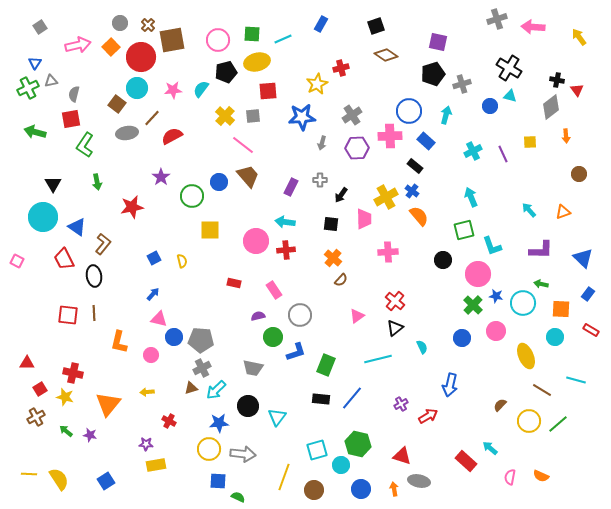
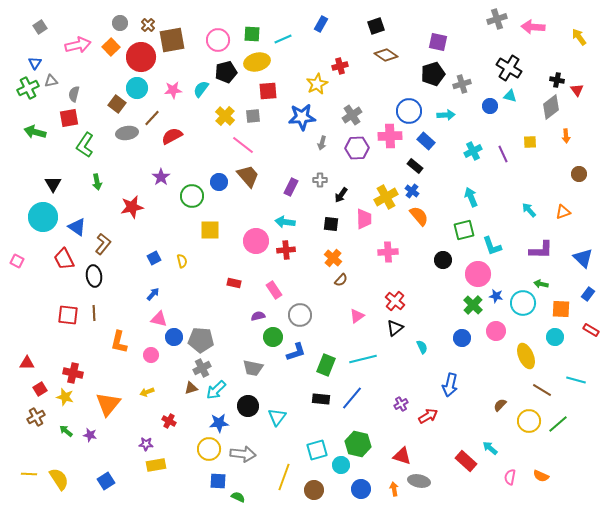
red cross at (341, 68): moved 1 px left, 2 px up
cyan arrow at (446, 115): rotated 72 degrees clockwise
red square at (71, 119): moved 2 px left, 1 px up
cyan line at (378, 359): moved 15 px left
yellow arrow at (147, 392): rotated 16 degrees counterclockwise
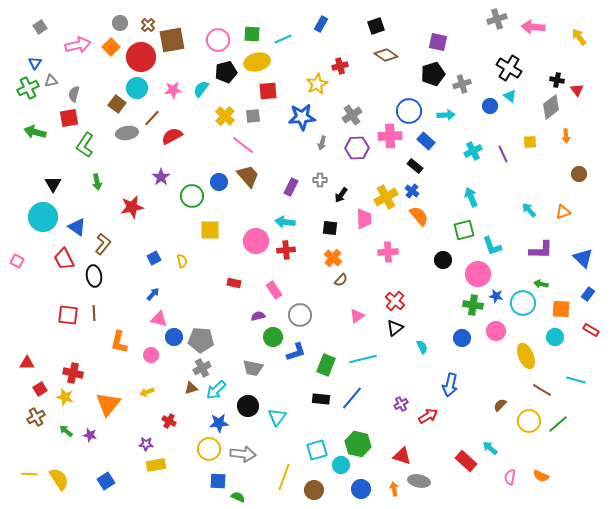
cyan triangle at (510, 96): rotated 24 degrees clockwise
black square at (331, 224): moved 1 px left, 4 px down
green cross at (473, 305): rotated 36 degrees counterclockwise
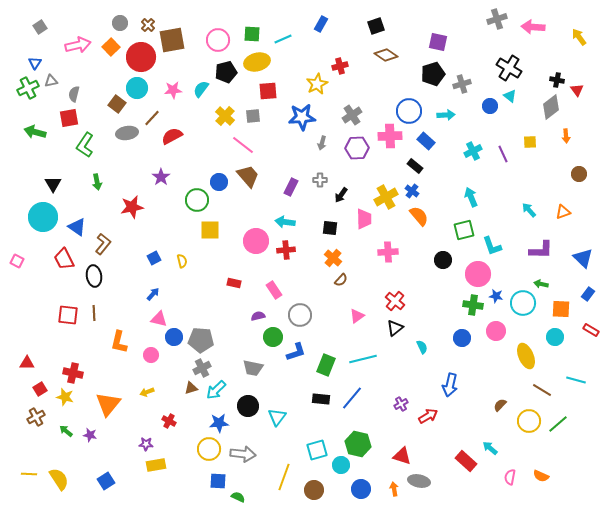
green circle at (192, 196): moved 5 px right, 4 px down
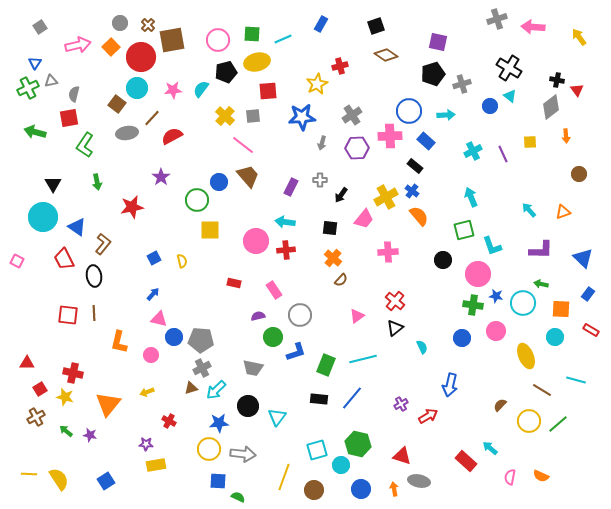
pink trapezoid at (364, 219): rotated 40 degrees clockwise
black rectangle at (321, 399): moved 2 px left
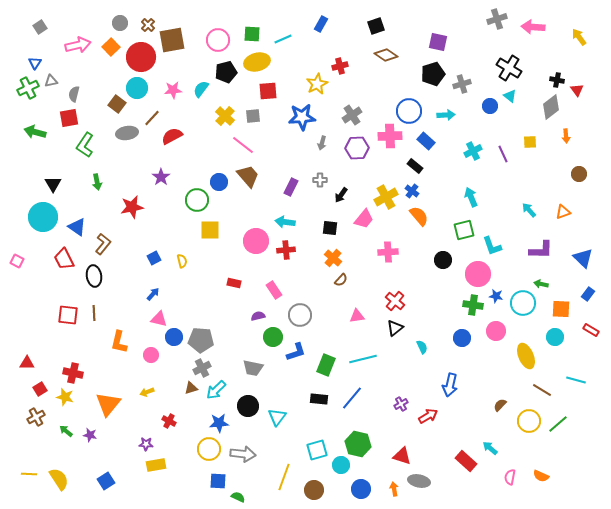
pink triangle at (357, 316): rotated 28 degrees clockwise
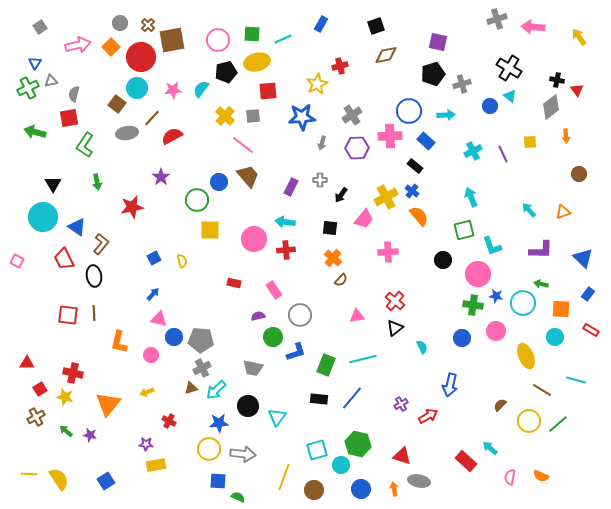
brown diamond at (386, 55): rotated 45 degrees counterclockwise
pink circle at (256, 241): moved 2 px left, 2 px up
brown L-shape at (103, 244): moved 2 px left
